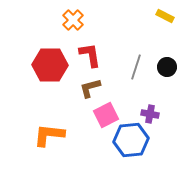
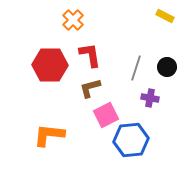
gray line: moved 1 px down
purple cross: moved 16 px up
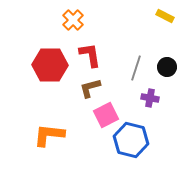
blue hexagon: rotated 20 degrees clockwise
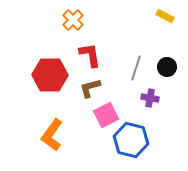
red hexagon: moved 10 px down
orange L-shape: moved 3 px right; rotated 60 degrees counterclockwise
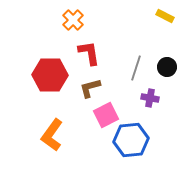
red L-shape: moved 1 px left, 2 px up
blue hexagon: rotated 20 degrees counterclockwise
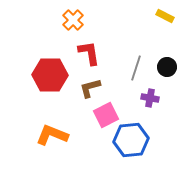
orange L-shape: rotated 76 degrees clockwise
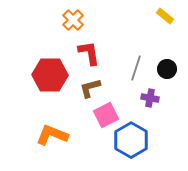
yellow rectangle: rotated 12 degrees clockwise
black circle: moved 2 px down
blue hexagon: rotated 24 degrees counterclockwise
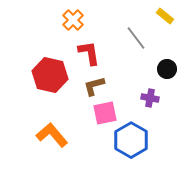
gray line: moved 30 px up; rotated 55 degrees counterclockwise
red hexagon: rotated 12 degrees clockwise
brown L-shape: moved 4 px right, 2 px up
pink square: moved 1 px left, 2 px up; rotated 15 degrees clockwise
orange L-shape: rotated 28 degrees clockwise
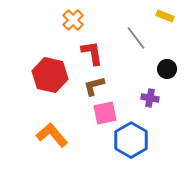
yellow rectangle: rotated 18 degrees counterclockwise
red L-shape: moved 3 px right
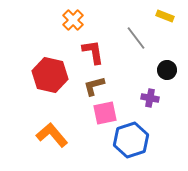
red L-shape: moved 1 px right, 1 px up
black circle: moved 1 px down
blue hexagon: rotated 12 degrees clockwise
